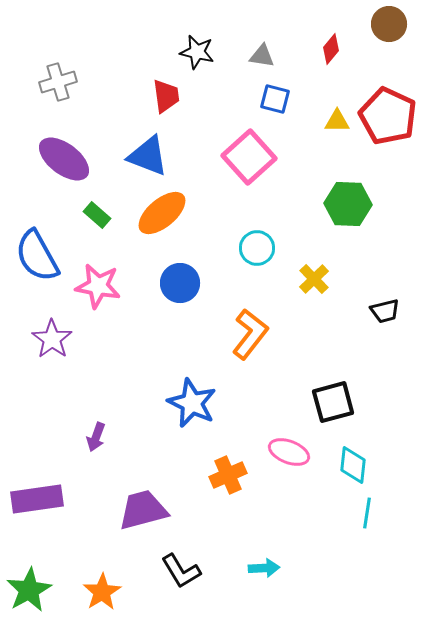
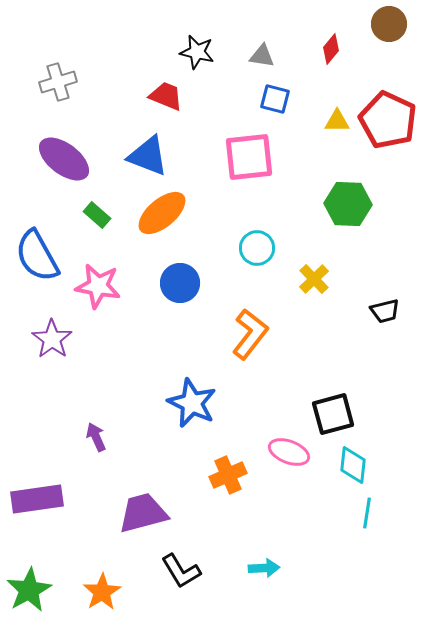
red trapezoid: rotated 60 degrees counterclockwise
red pentagon: moved 4 px down
pink square: rotated 36 degrees clockwise
black square: moved 12 px down
purple arrow: rotated 136 degrees clockwise
purple trapezoid: moved 3 px down
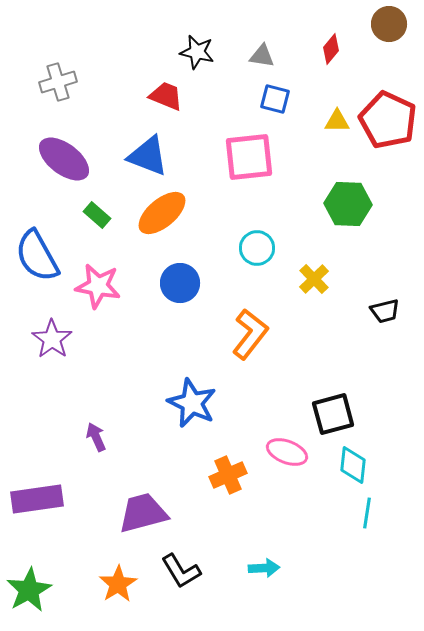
pink ellipse: moved 2 px left
orange star: moved 16 px right, 8 px up
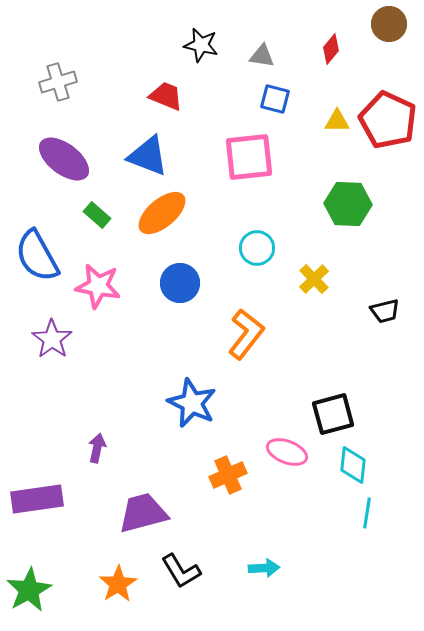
black star: moved 4 px right, 7 px up
orange L-shape: moved 4 px left
purple arrow: moved 1 px right, 11 px down; rotated 36 degrees clockwise
